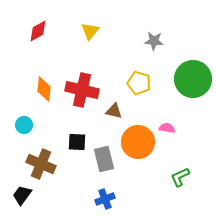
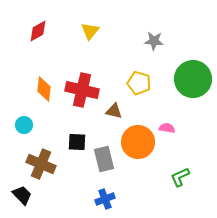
black trapezoid: rotated 100 degrees clockwise
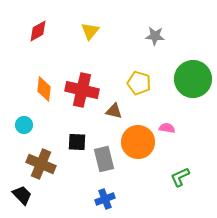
gray star: moved 1 px right, 5 px up
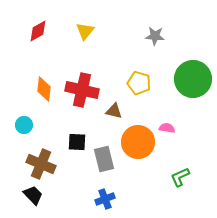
yellow triangle: moved 5 px left
black trapezoid: moved 11 px right
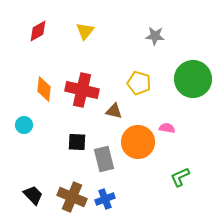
brown cross: moved 31 px right, 33 px down
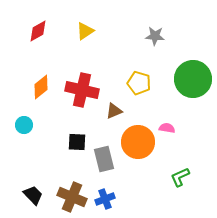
yellow triangle: rotated 18 degrees clockwise
orange diamond: moved 3 px left, 2 px up; rotated 45 degrees clockwise
brown triangle: rotated 36 degrees counterclockwise
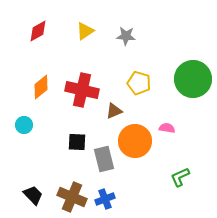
gray star: moved 29 px left
orange circle: moved 3 px left, 1 px up
